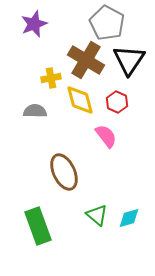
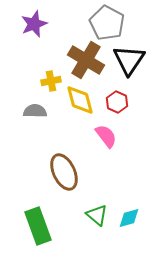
yellow cross: moved 3 px down
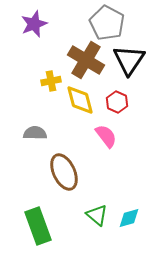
gray semicircle: moved 22 px down
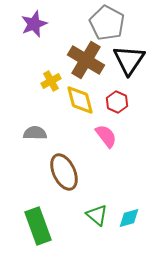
yellow cross: rotated 18 degrees counterclockwise
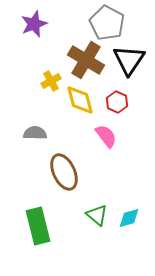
green rectangle: rotated 6 degrees clockwise
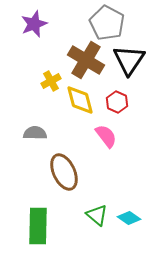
cyan diamond: rotated 50 degrees clockwise
green rectangle: rotated 15 degrees clockwise
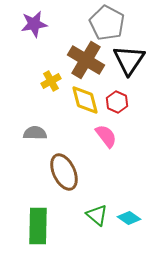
purple star: rotated 12 degrees clockwise
yellow diamond: moved 5 px right
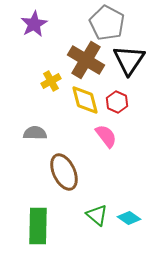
purple star: rotated 20 degrees counterclockwise
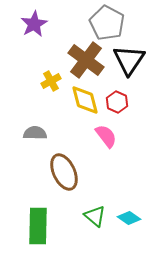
brown cross: rotated 6 degrees clockwise
green triangle: moved 2 px left, 1 px down
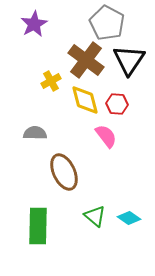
red hexagon: moved 2 px down; rotated 20 degrees counterclockwise
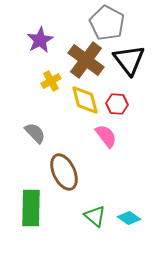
purple star: moved 6 px right, 16 px down
black triangle: rotated 12 degrees counterclockwise
gray semicircle: rotated 45 degrees clockwise
green rectangle: moved 7 px left, 18 px up
